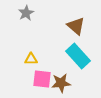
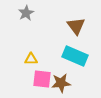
brown triangle: rotated 12 degrees clockwise
cyan rectangle: moved 3 px left; rotated 25 degrees counterclockwise
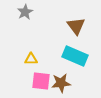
gray star: moved 1 px left, 1 px up
pink square: moved 1 px left, 2 px down
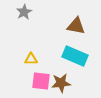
gray star: moved 1 px left
brown triangle: rotated 42 degrees counterclockwise
